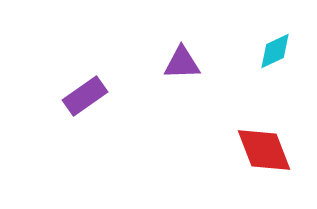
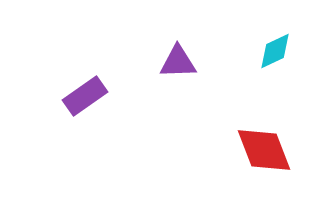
purple triangle: moved 4 px left, 1 px up
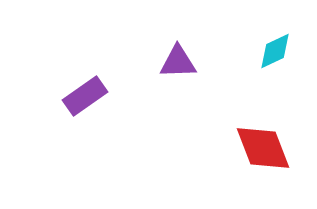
red diamond: moved 1 px left, 2 px up
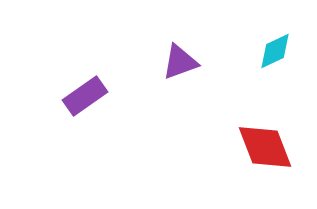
purple triangle: moved 2 px right; rotated 18 degrees counterclockwise
red diamond: moved 2 px right, 1 px up
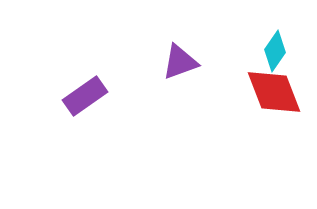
cyan diamond: rotated 30 degrees counterclockwise
red diamond: moved 9 px right, 55 px up
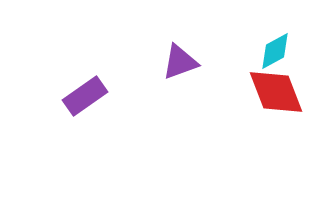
cyan diamond: rotated 27 degrees clockwise
red diamond: moved 2 px right
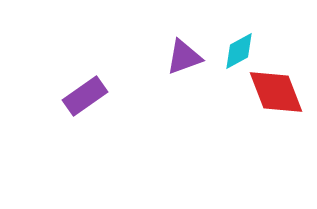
cyan diamond: moved 36 px left
purple triangle: moved 4 px right, 5 px up
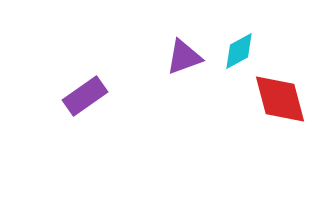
red diamond: moved 4 px right, 7 px down; rotated 6 degrees clockwise
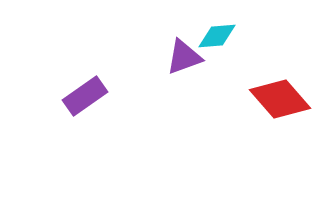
cyan diamond: moved 22 px left, 15 px up; rotated 24 degrees clockwise
red diamond: rotated 26 degrees counterclockwise
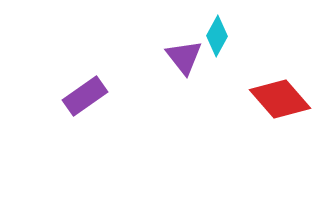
cyan diamond: rotated 57 degrees counterclockwise
purple triangle: rotated 48 degrees counterclockwise
